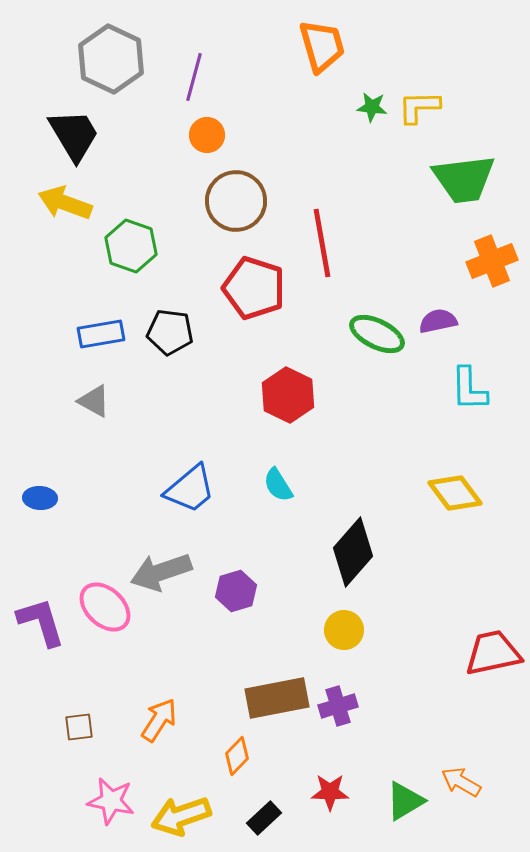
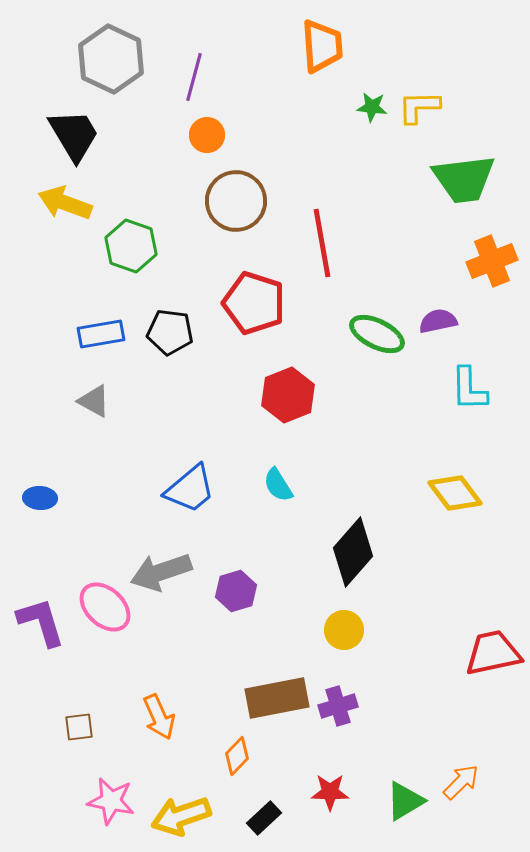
orange trapezoid at (322, 46): rotated 12 degrees clockwise
red pentagon at (254, 288): moved 15 px down
red hexagon at (288, 395): rotated 12 degrees clockwise
orange arrow at (159, 720): moved 3 px up; rotated 123 degrees clockwise
orange arrow at (461, 782): rotated 105 degrees clockwise
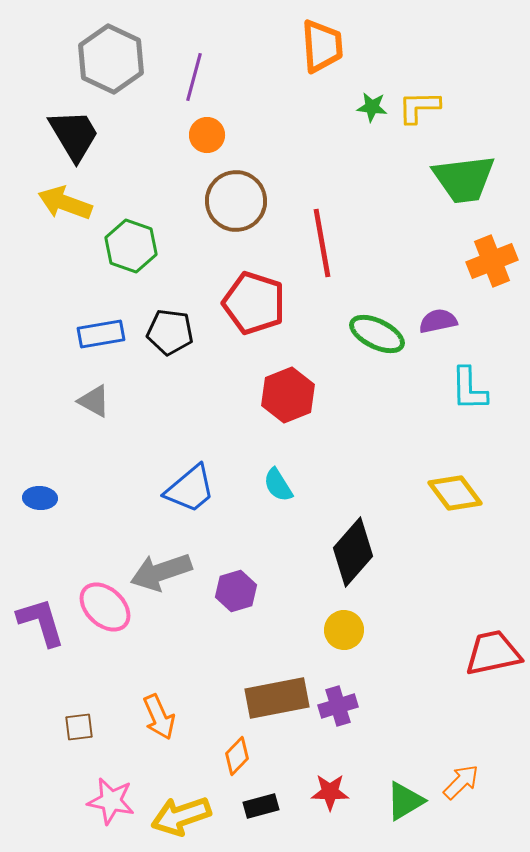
black rectangle at (264, 818): moved 3 px left, 12 px up; rotated 28 degrees clockwise
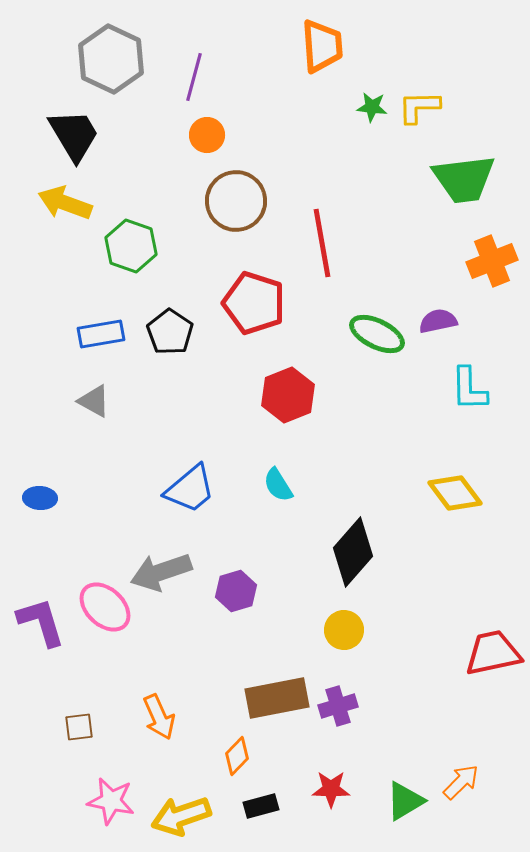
black pentagon at (170, 332): rotated 27 degrees clockwise
red star at (330, 792): moved 1 px right, 3 px up
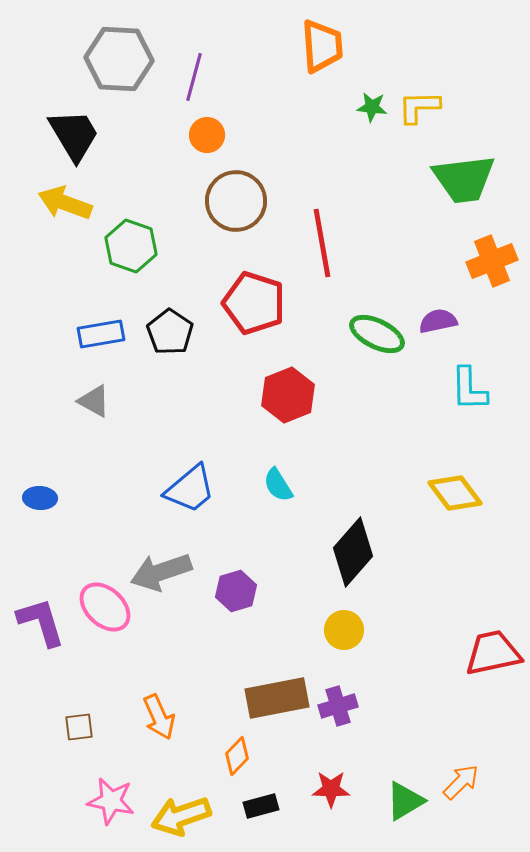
gray hexagon at (111, 59): moved 8 px right; rotated 22 degrees counterclockwise
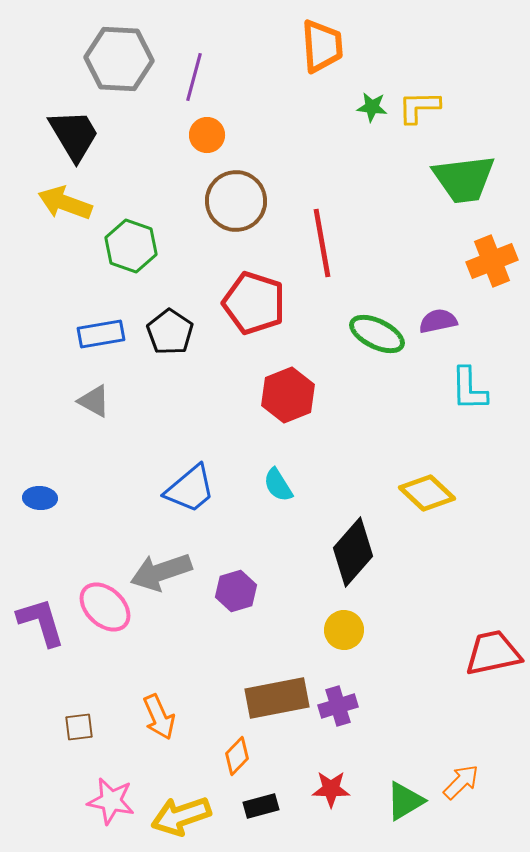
yellow diamond at (455, 493): moved 28 px left; rotated 10 degrees counterclockwise
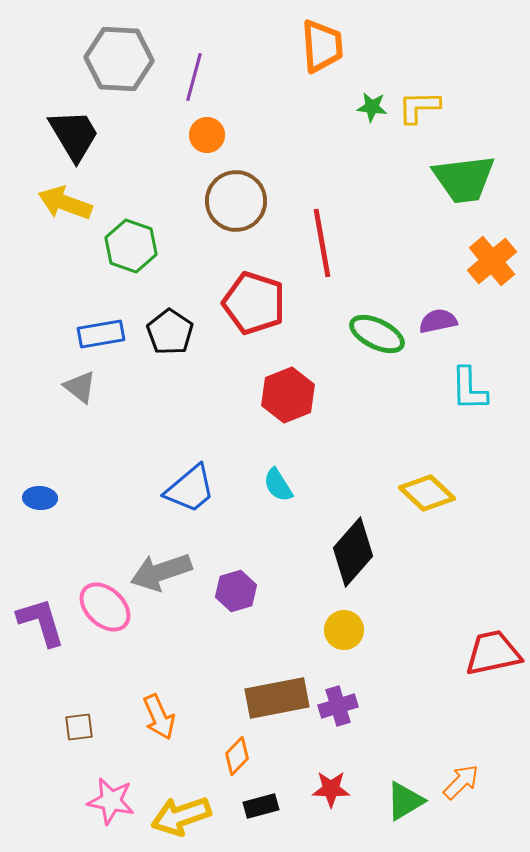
orange cross at (492, 261): rotated 18 degrees counterclockwise
gray triangle at (94, 401): moved 14 px left, 14 px up; rotated 9 degrees clockwise
